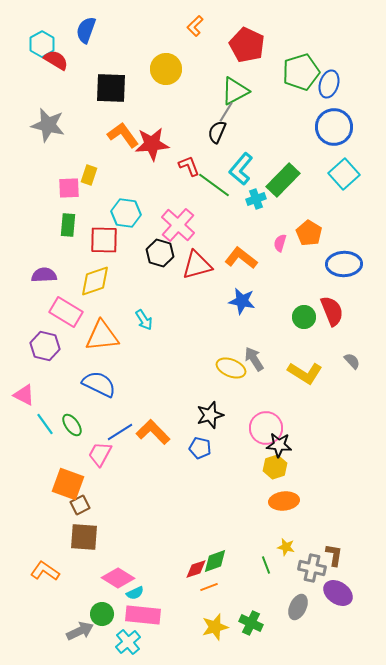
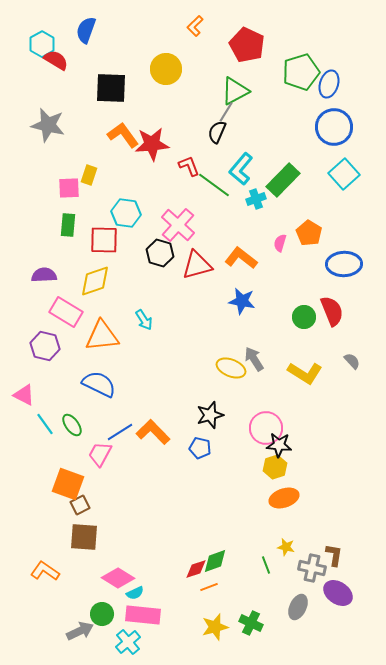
orange ellipse at (284, 501): moved 3 px up; rotated 12 degrees counterclockwise
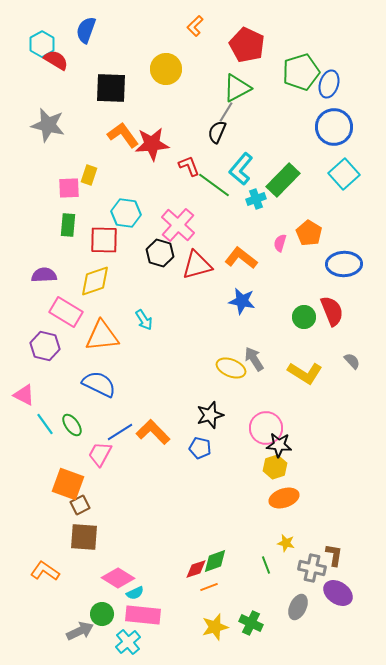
green triangle at (235, 91): moved 2 px right, 3 px up
yellow star at (286, 547): moved 4 px up
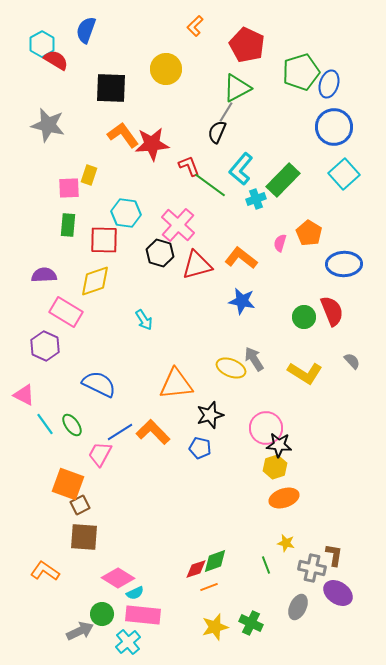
green line at (214, 185): moved 4 px left
orange triangle at (102, 336): moved 74 px right, 48 px down
purple hexagon at (45, 346): rotated 12 degrees clockwise
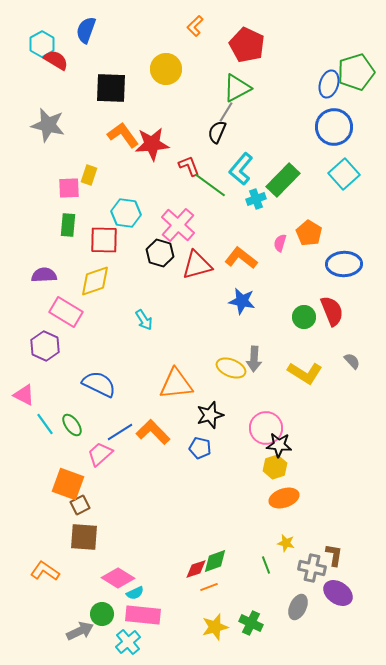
green pentagon at (301, 72): moved 55 px right
gray arrow at (254, 359): rotated 145 degrees counterclockwise
pink trapezoid at (100, 454): rotated 20 degrees clockwise
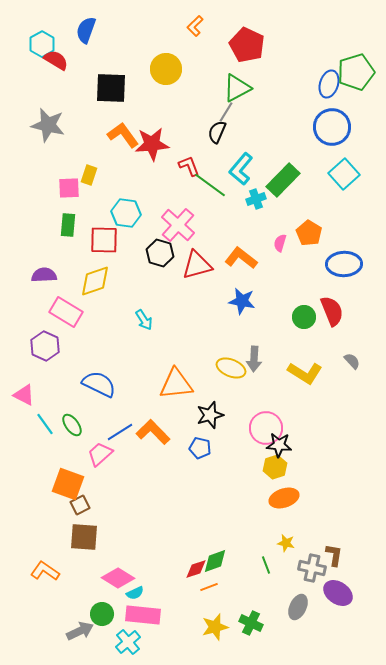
blue circle at (334, 127): moved 2 px left
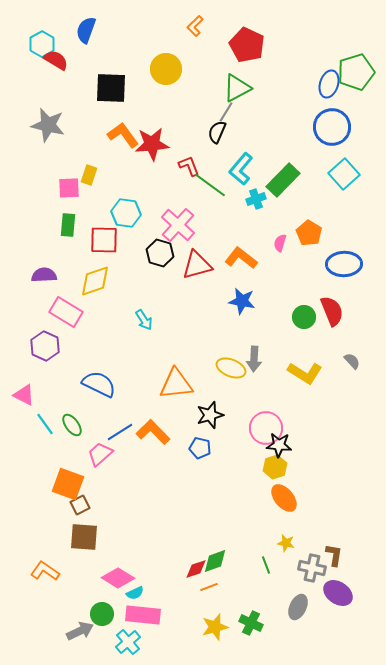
orange ellipse at (284, 498): rotated 68 degrees clockwise
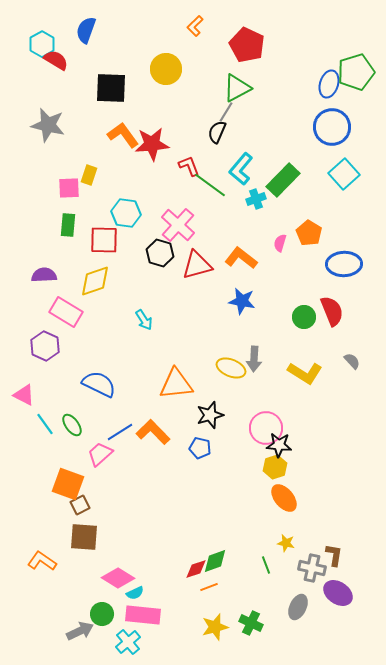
orange L-shape at (45, 571): moved 3 px left, 10 px up
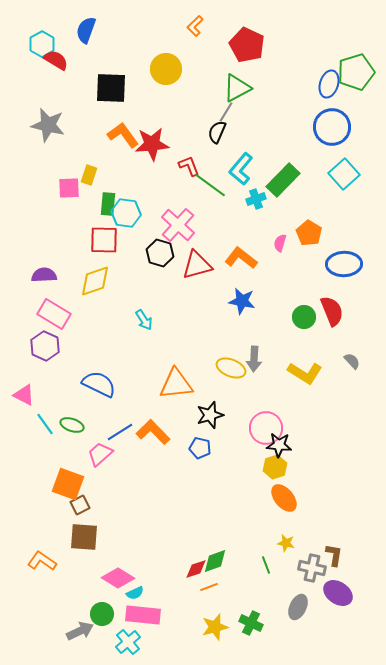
green rectangle at (68, 225): moved 40 px right, 21 px up
pink rectangle at (66, 312): moved 12 px left, 2 px down
green ellipse at (72, 425): rotated 35 degrees counterclockwise
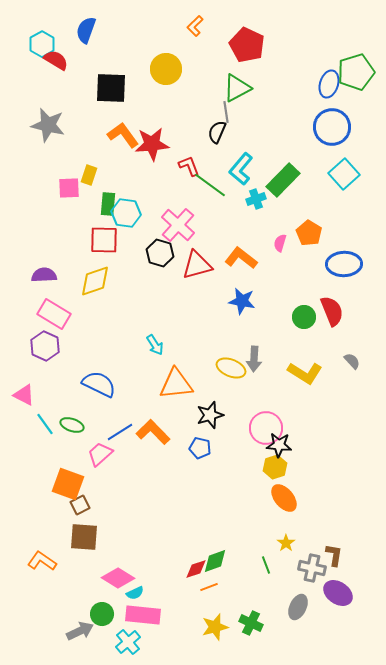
gray line at (226, 112): rotated 40 degrees counterclockwise
cyan arrow at (144, 320): moved 11 px right, 25 px down
yellow star at (286, 543): rotated 24 degrees clockwise
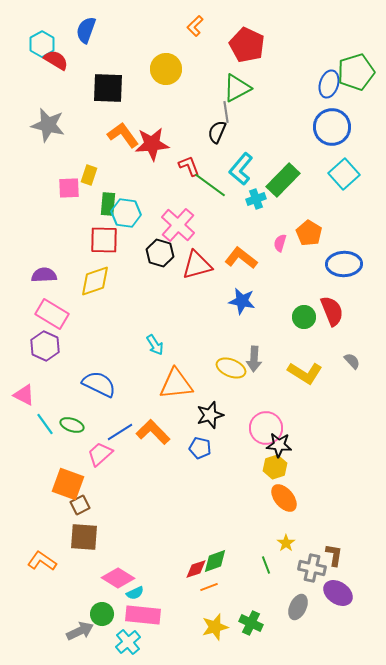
black square at (111, 88): moved 3 px left
pink rectangle at (54, 314): moved 2 px left
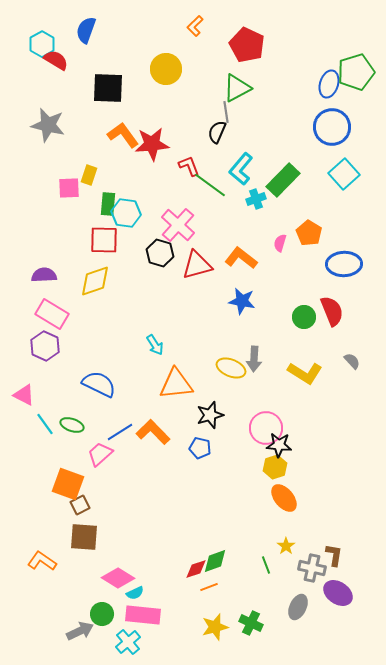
yellow star at (286, 543): moved 3 px down
